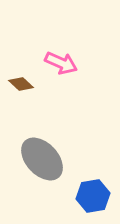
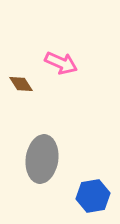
brown diamond: rotated 15 degrees clockwise
gray ellipse: rotated 51 degrees clockwise
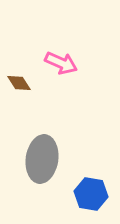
brown diamond: moved 2 px left, 1 px up
blue hexagon: moved 2 px left, 2 px up; rotated 20 degrees clockwise
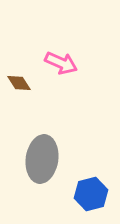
blue hexagon: rotated 24 degrees counterclockwise
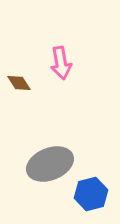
pink arrow: rotated 56 degrees clockwise
gray ellipse: moved 8 px right, 5 px down; rotated 60 degrees clockwise
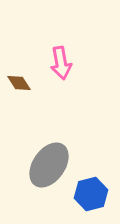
gray ellipse: moved 1 px left, 1 px down; rotated 33 degrees counterclockwise
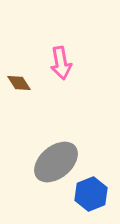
gray ellipse: moved 7 px right, 3 px up; rotated 15 degrees clockwise
blue hexagon: rotated 8 degrees counterclockwise
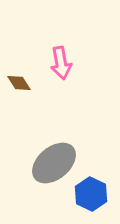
gray ellipse: moved 2 px left, 1 px down
blue hexagon: rotated 12 degrees counterclockwise
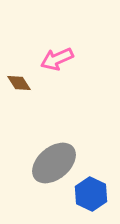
pink arrow: moved 4 px left, 4 px up; rotated 76 degrees clockwise
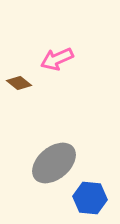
brown diamond: rotated 20 degrees counterclockwise
blue hexagon: moved 1 px left, 4 px down; rotated 20 degrees counterclockwise
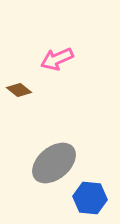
brown diamond: moved 7 px down
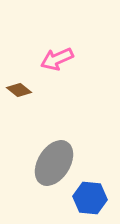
gray ellipse: rotated 18 degrees counterclockwise
